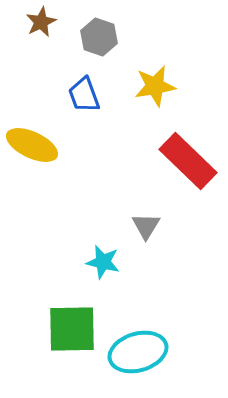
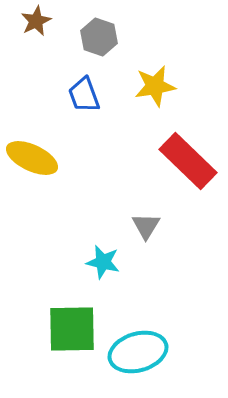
brown star: moved 5 px left, 1 px up
yellow ellipse: moved 13 px down
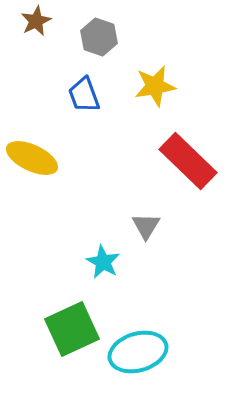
cyan star: rotated 16 degrees clockwise
green square: rotated 24 degrees counterclockwise
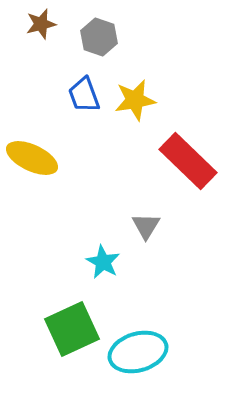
brown star: moved 5 px right, 3 px down; rotated 12 degrees clockwise
yellow star: moved 20 px left, 14 px down
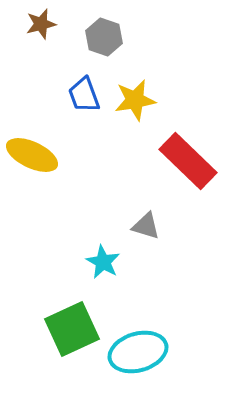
gray hexagon: moved 5 px right
yellow ellipse: moved 3 px up
gray triangle: rotated 44 degrees counterclockwise
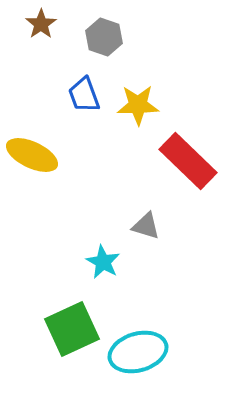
brown star: rotated 20 degrees counterclockwise
yellow star: moved 3 px right, 5 px down; rotated 9 degrees clockwise
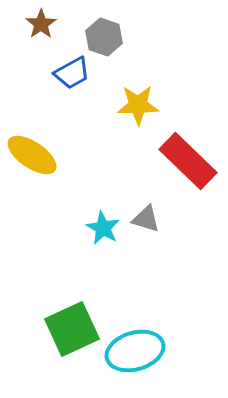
blue trapezoid: moved 12 px left, 22 px up; rotated 99 degrees counterclockwise
yellow ellipse: rotated 9 degrees clockwise
gray triangle: moved 7 px up
cyan star: moved 34 px up
cyan ellipse: moved 3 px left, 1 px up
